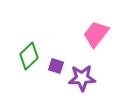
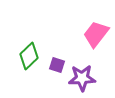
purple square: moved 1 px right, 1 px up
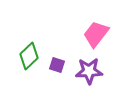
purple star: moved 7 px right, 7 px up
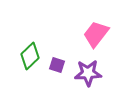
green diamond: moved 1 px right
purple star: moved 1 px left, 2 px down
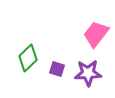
green diamond: moved 2 px left, 2 px down
purple square: moved 4 px down
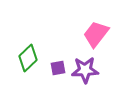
purple square: moved 1 px right, 1 px up; rotated 28 degrees counterclockwise
purple star: moved 3 px left, 3 px up
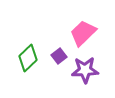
pink trapezoid: moved 13 px left, 1 px up; rotated 8 degrees clockwise
purple square: moved 1 px right, 12 px up; rotated 28 degrees counterclockwise
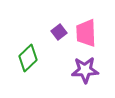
pink trapezoid: moved 3 px right; rotated 48 degrees counterclockwise
purple square: moved 24 px up
